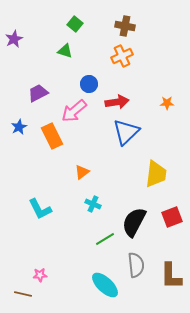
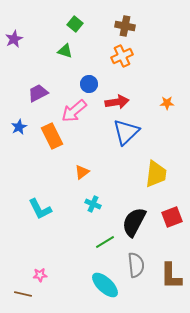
green line: moved 3 px down
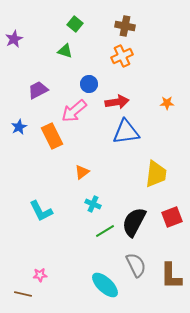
purple trapezoid: moved 3 px up
blue triangle: rotated 36 degrees clockwise
cyan L-shape: moved 1 px right, 2 px down
green line: moved 11 px up
gray semicircle: rotated 20 degrees counterclockwise
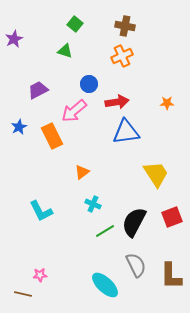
yellow trapezoid: rotated 40 degrees counterclockwise
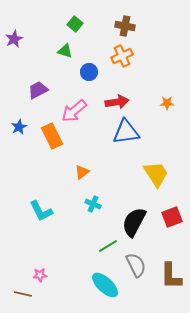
blue circle: moved 12 px up
green line: moved 3 px right, 15 px down
